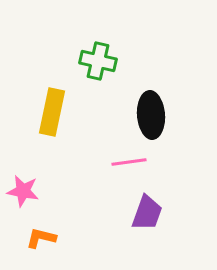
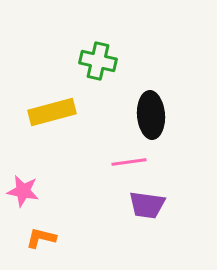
yellow rectangle: rotated 63 degrees clockwise
purple trapezoid: moved 8 px up; rotated 78 degrees clockwise
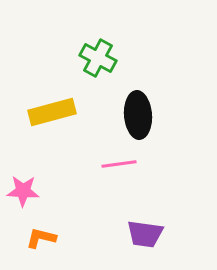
green cross: moved 3 px up; rotated 15 degrees clockwise
black ellipse: moved 13 px left
pink line: moved 10 px left, 2 px down
pink star: rotated 8 degrees counterclockwise
purple trapezoid: moved 2 px left, 29 px down
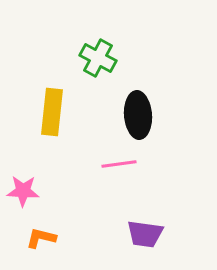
yellow rectangle: rotated 69 degrees counterclockwise
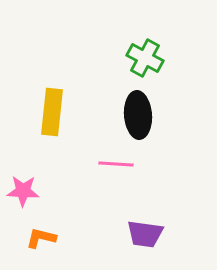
green cross: moved 47 px right
pink line: moved 3 px left; rotated 12 degrees clockwise
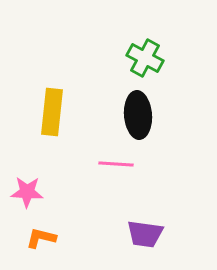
pink star: moved 4 px right, 1 px down
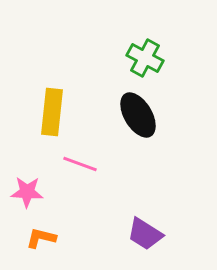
black ellipse: rotated 27 degrees counterclockwise
pink line: moved 36 px left; rotated 16 degrees clockwise
purple trapezoid: rotated 24 degrees clockwise
